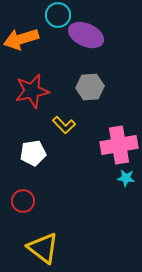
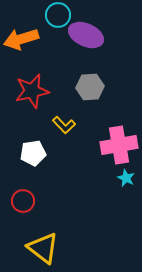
cyan star: rotated 18 degrees clockwise
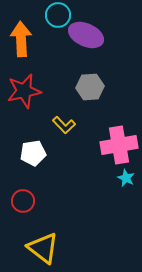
orange arrow: rotated 104 degrees clockwise
red star: moved 8 px left
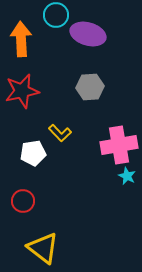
cyan circle: moved 2 px left
purple ellipse: moved 2 px right, 1 px up; rotated 8 degrees counterclockwise
red star: moved 2 px left
yellow L-shape: moved 4 px left, 8 px down
cyan star: moved 1 px right, 2 px up
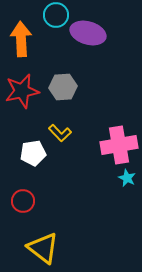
purple ellipse: moved 1 px up
gray hexagon: moved 27 px left
cyan star: moved 2 px down
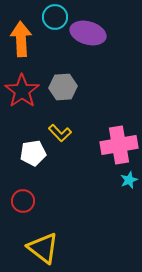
cyan circle: moved 1 px left, 2 px down
red star: rotated 24 degrees counterclockwise
cyan star: moved 2 px right, 2 px down; rotated 24 degrees clockwise
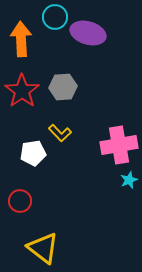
red circle: moved 3 px left
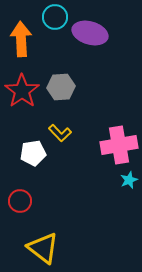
purple ellipse: moved 2 px right
gray hexagon: moved 2 px left
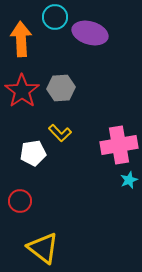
gray hexagon: moved 1 px down
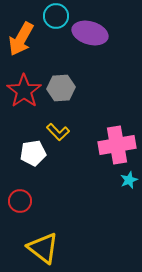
cyan circle: moved 1 px right, 1 px up
orange arrow: rotated 148 degrees counterclockwise
red star: moved 2 px right
yellow L-shape: moved 2 px left, 1 px up
pink cross: moved 2 px left
